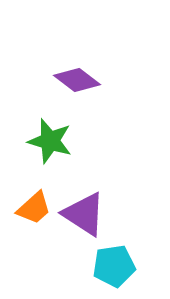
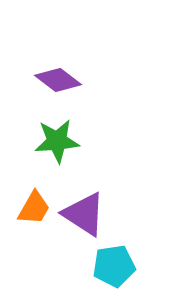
purple diamond: moved 19 px left
green star: moved 7 px right; rotated 21 degrees counterclockwise
orange trapezoid: rotated 18 degrees counterclockwise
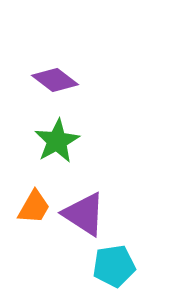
purple diamond: moved 3 px left
green star: rotated 24 degrees counterclockwise
orange trapezoid: moved 1 px up
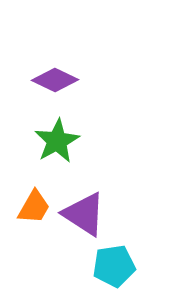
purple diamond: rotated 12 degrees counterclockwise
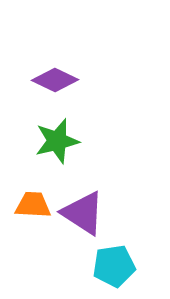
green star: rotated 15 degrees clockwise
orange trapezoid: moved 1 px left, 2 px up; rotated 117 degrees counterclockwise
purple triangle: moved 1 px left, 1 px up
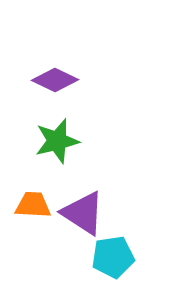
cyan pentagon: moved 1 px left, 9 px up
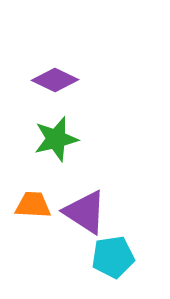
green star: moved 1 px left, 2 px up
purple triangle: moved 2 px right, 1 px up
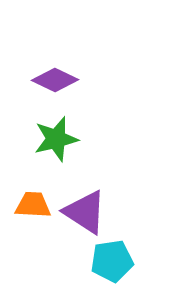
cyan pentagon: moved 1 px left, 4 px down
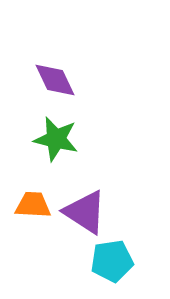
purple diamond: rotated 39 degrees clockwise
green star: rotated 27 degrees clockwise
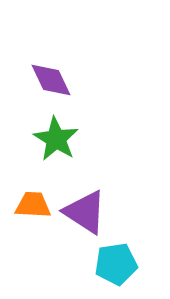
purple diamond: moved 4 px left
green star: rotated 18 degrees clockwise
cyan pentagon: moved 4 px right, 3 px down
